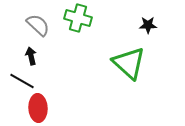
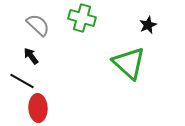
green cross: moved 4 px right
black star: rotated 24 degrees counterclockwise
black arrow: rotated 24 degrees counterclockwise
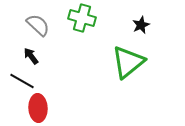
black star: moved 7 px left
green triangle: moved 1 px left, 1 px up; rotated 39 degrees clockwise
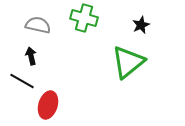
green cross: moved 2 px right
gray semicircle: rotated 30 degrees counterclockwise
black arrow: rotated 24 degrees clockwise
red ellipse: moved 10 px right, 3 px up; rotated 20 degrees clockwise
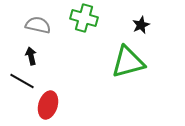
green triangle: rotated 24 degrees clockwise
